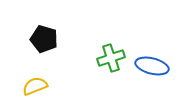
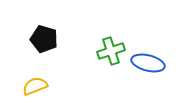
green cross: moved 7 px up
blue ellipse: moved 4 px left, 3 px up
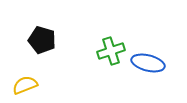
black pentagon: moved 2 px left, 1 px down
yellow semicircle: moved 10 px left, 1 px up
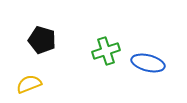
green cross: moved 5 px left
yellow semicircle: moved 4 px right, 1 px up
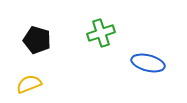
black pentagon: moved 5 px left
green cross: moved 5 px left, 18 px up
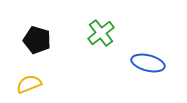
green cross: rotated 20 degrees counterclockwise
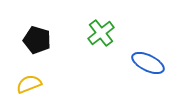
blue ellipse: rotated 12 degrees clockwise
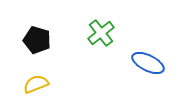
yellow semicircle: moved 7 px right
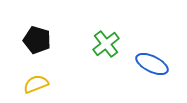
green cross: moved 5 px right, 11 px down
blue ellipse: moved 4 px right, 1 px down
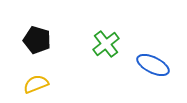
blue ellipse: moved 1 px right, 1 px down
